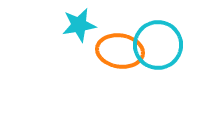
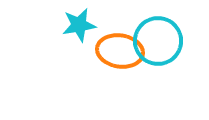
cyan circle: moved 4 px up
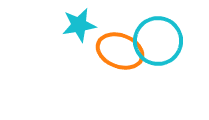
orange ellipse: rotated 12 degrees clockwise
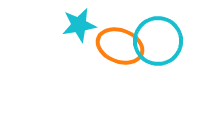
orange ellipse: moved 5 px up
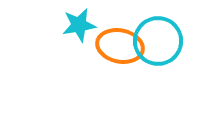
orange ellipse: rotated 9 degrees counterclockwise
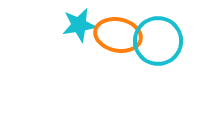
orange ellipse: moved 2 px left, 11 px up
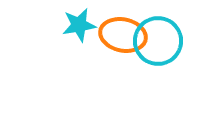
orange ellipse: moved 5 px right
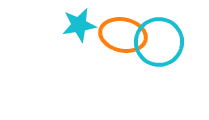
cyan circle: moved 1 px right, 1 px down
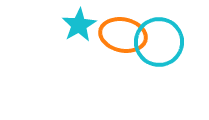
cyan star: rotated 20 degrees counterclockwise
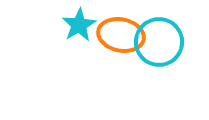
orange ellipse: moved 2 px left
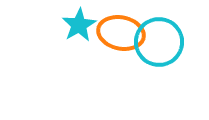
orange ellipse: moved 2 px up
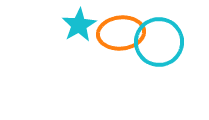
orange ellipse: rotated 18 degrees counterclockwise
